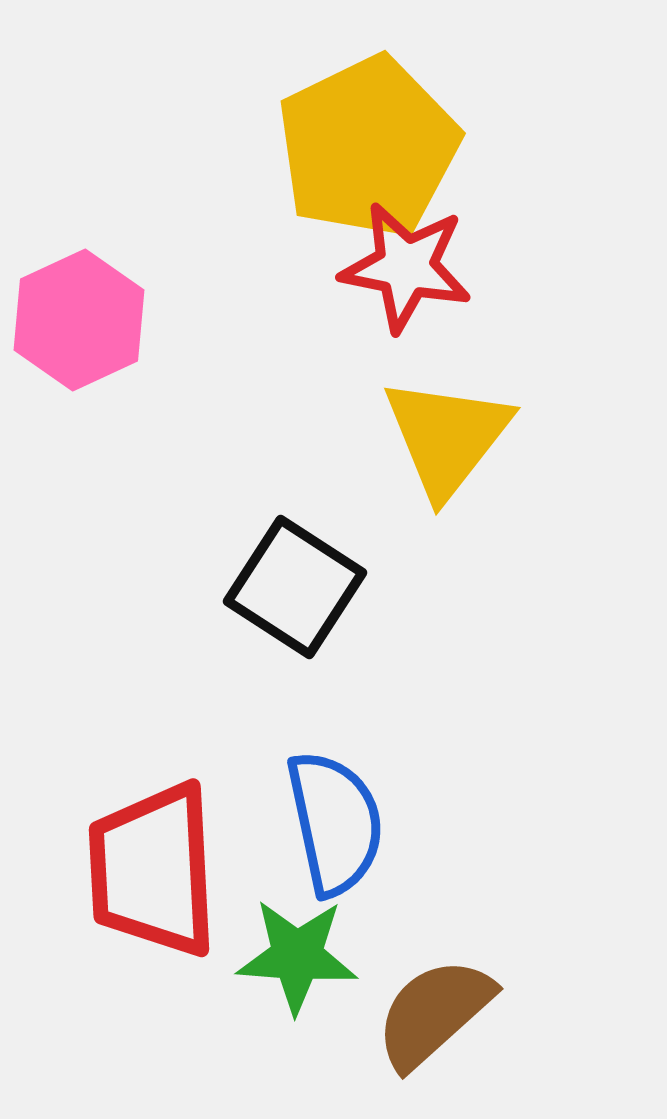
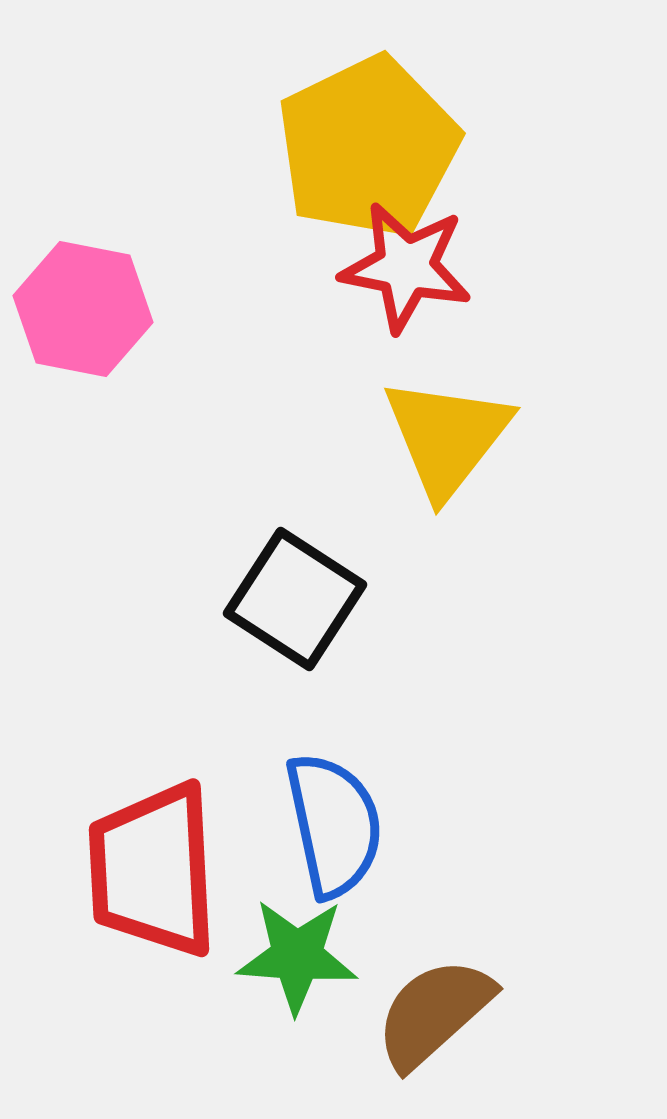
pink hexagon: moved 4 px right, 11 px up; rotated 24 degrees counterclockwise
black square: moved 12 px down
blue semicircle: moved 1 px left, 2 px down
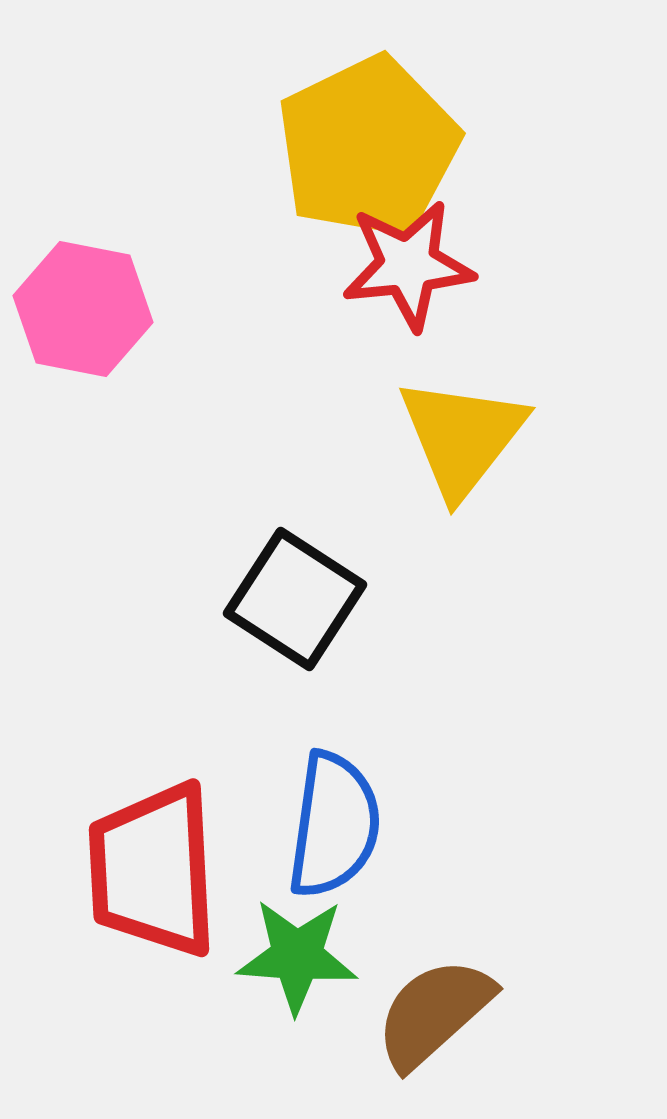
red star: moved 2 px right, 2 px up; rotated 17 degrees counterclockwise
yellow triangle: moved 15 px right
blue semicircle: rotated 20 degrees clockwise
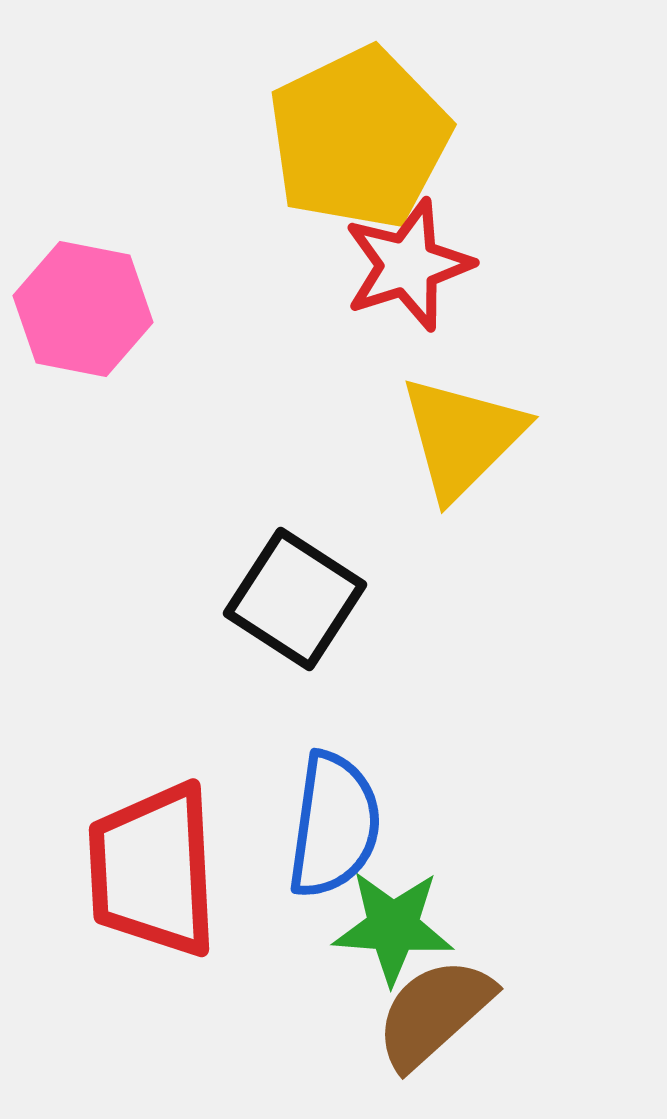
yellow pentagon: moved 9 px left, 9 px up
red star: rotated 12 degrees counterclockwise
yellow triangle: rotated 7 degrees clockwise
green star: moved 96 px right, 29 px up
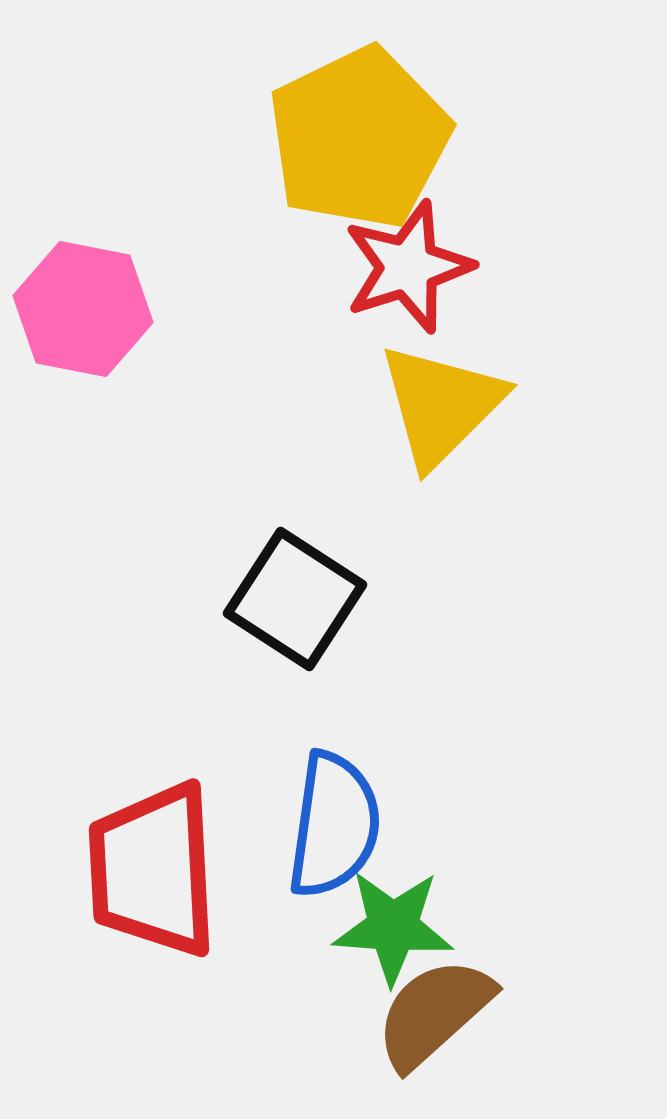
red star: moved 2 px down
yellow triangle: moved 21 px left, 32 px up
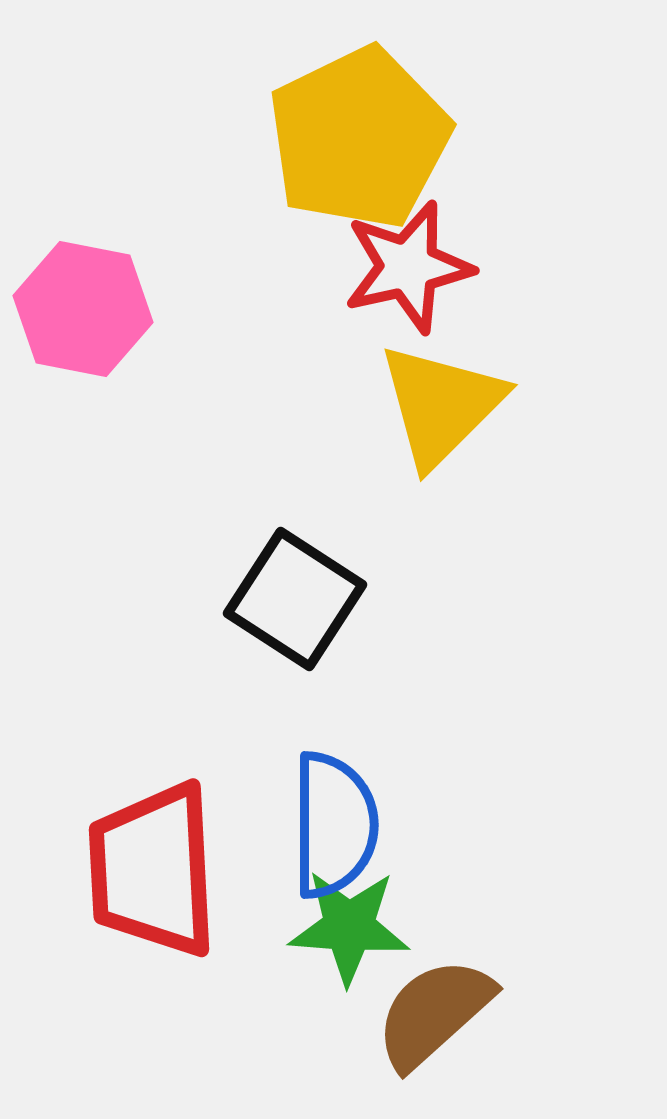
red star: rotated 5 degrees clockwise
blue semicircle: rotated 8 degrees counterclockwise
green star: moved 44 px left
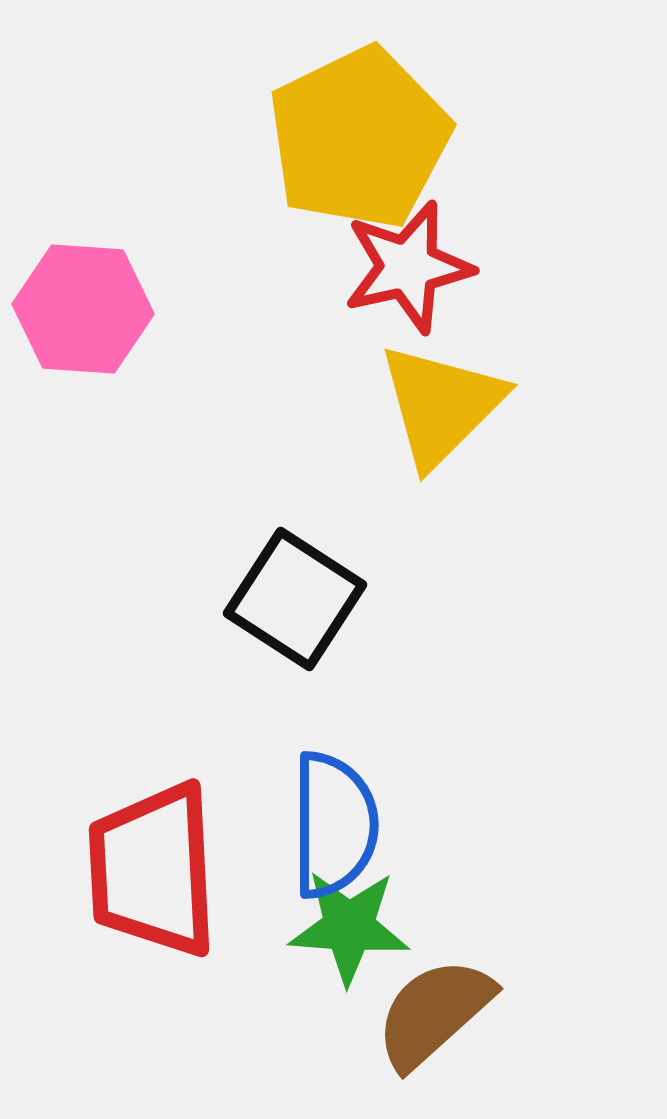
pink hexagon: rotated 7 degrees counterclockwise
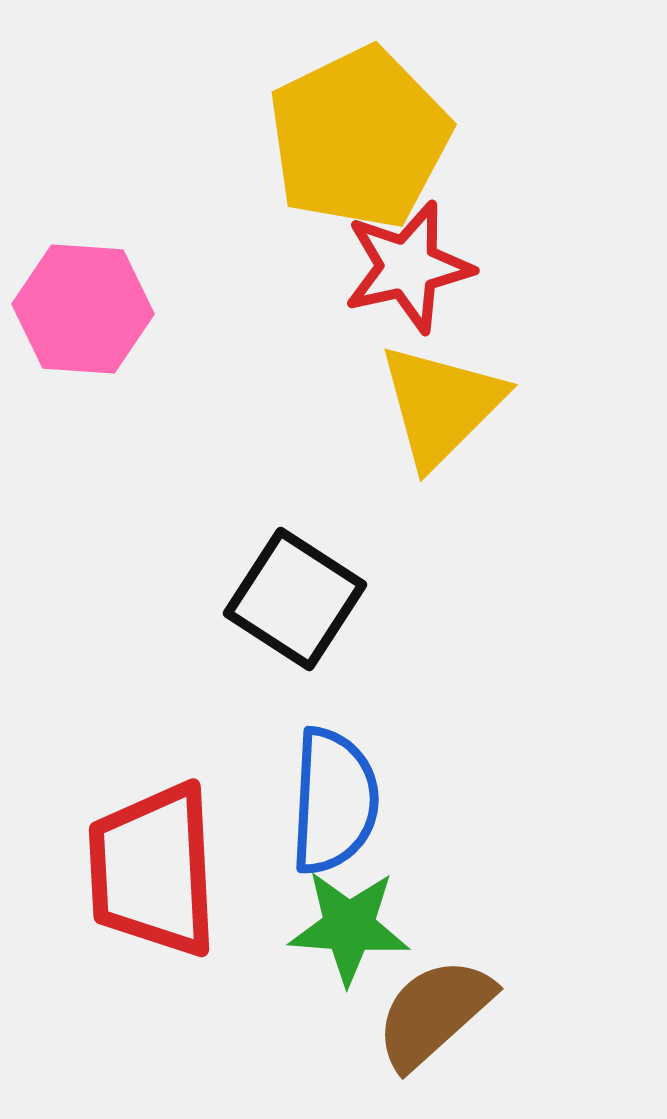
blue semicircle: moved 24 px up; rotated 3 degrees clockwise
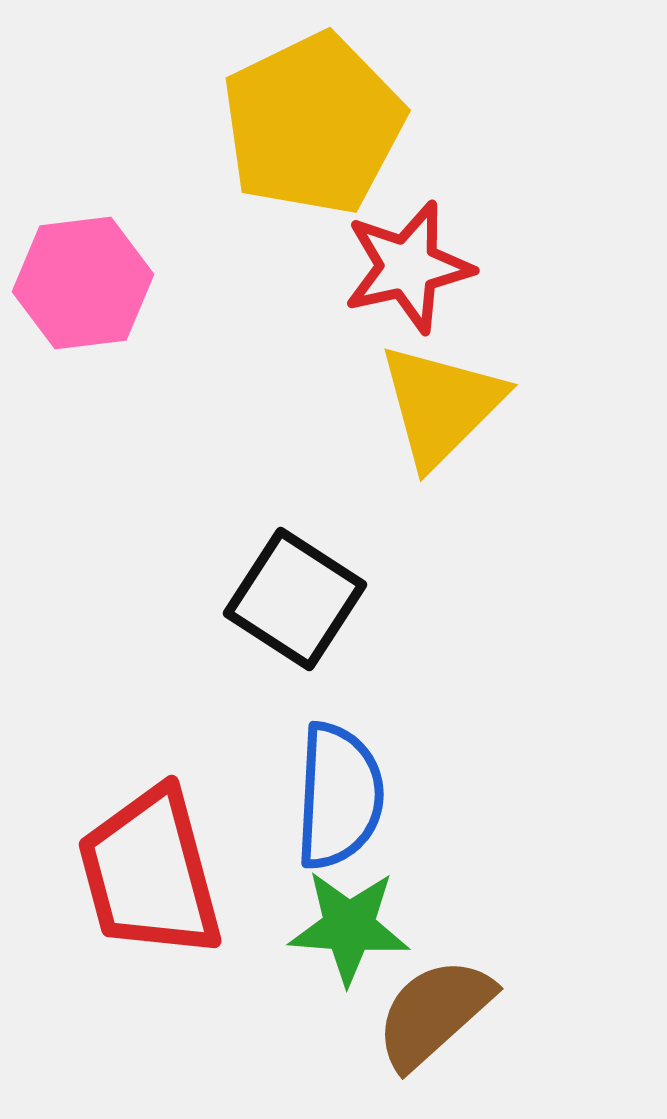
yellow pentagon: moved 46 px left, 14 px up
pink hexagon: moved 26 px up; rotated 11 degrees counterclockwise
blue semicircle: moved 5 px right, 5 px up
red trapezoid: moved 3 px left, 3 px down; rotated 12 degrees counterclockwise
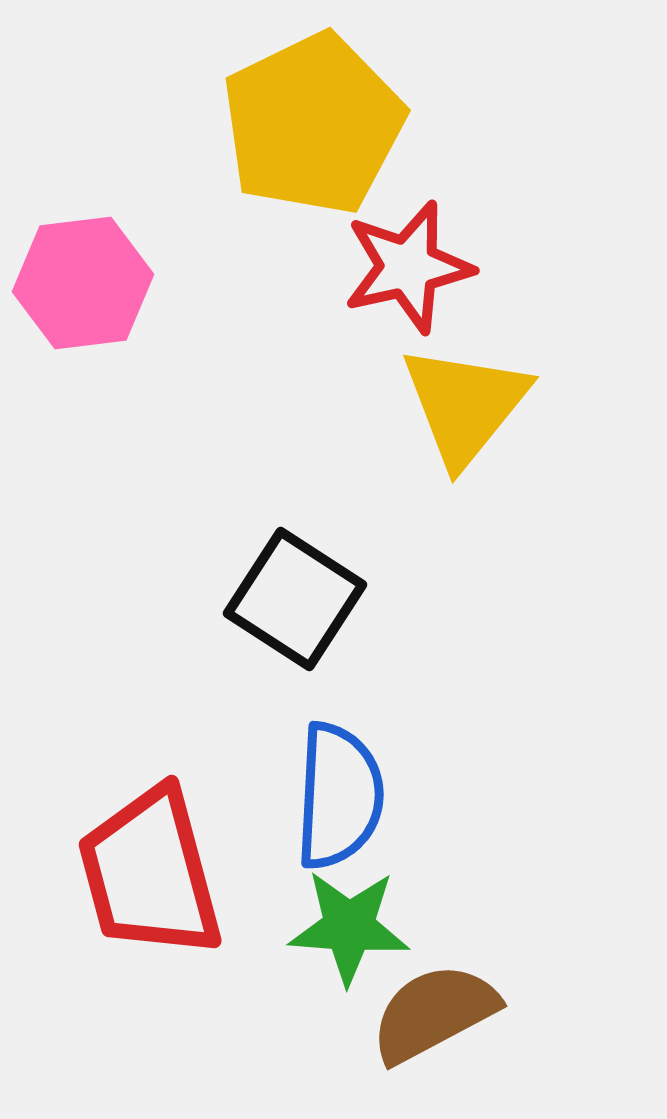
yellow triangle: moved 24 px right; rotated 6 degrees counterclockwise
brown semicircle: rotated 14 degrees clockwise
